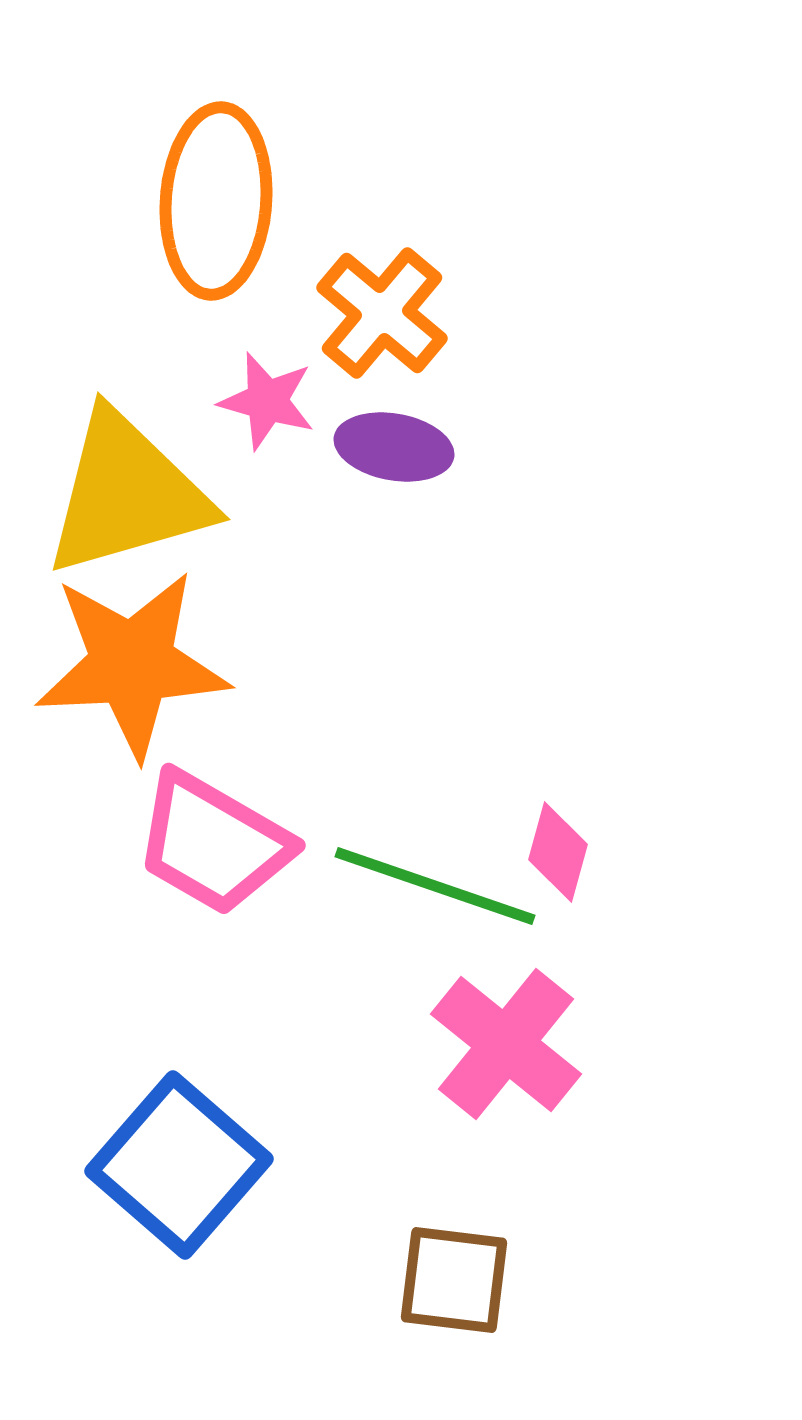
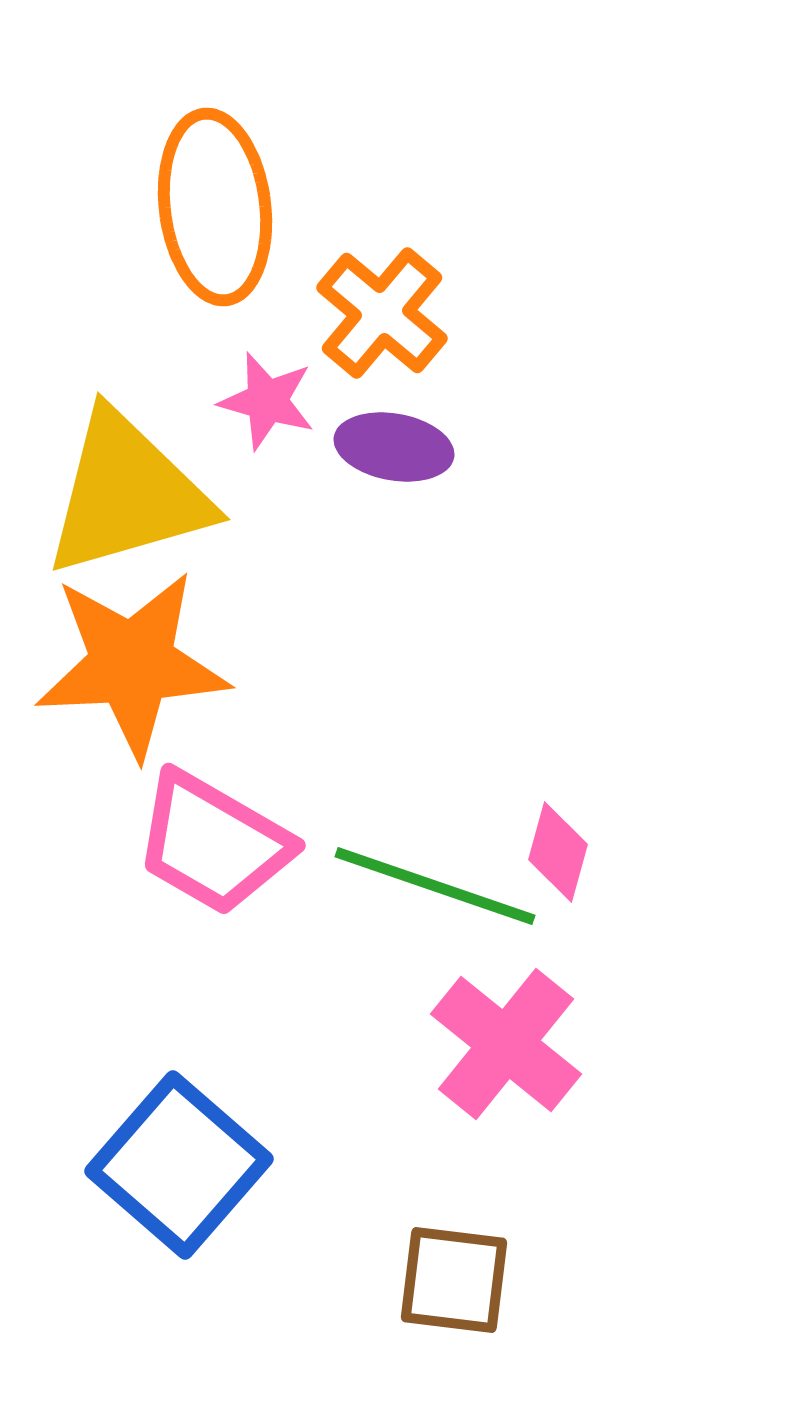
orange ellipse: moved 1 px left, 6 px down; rotated 11 degrees counterclockwise
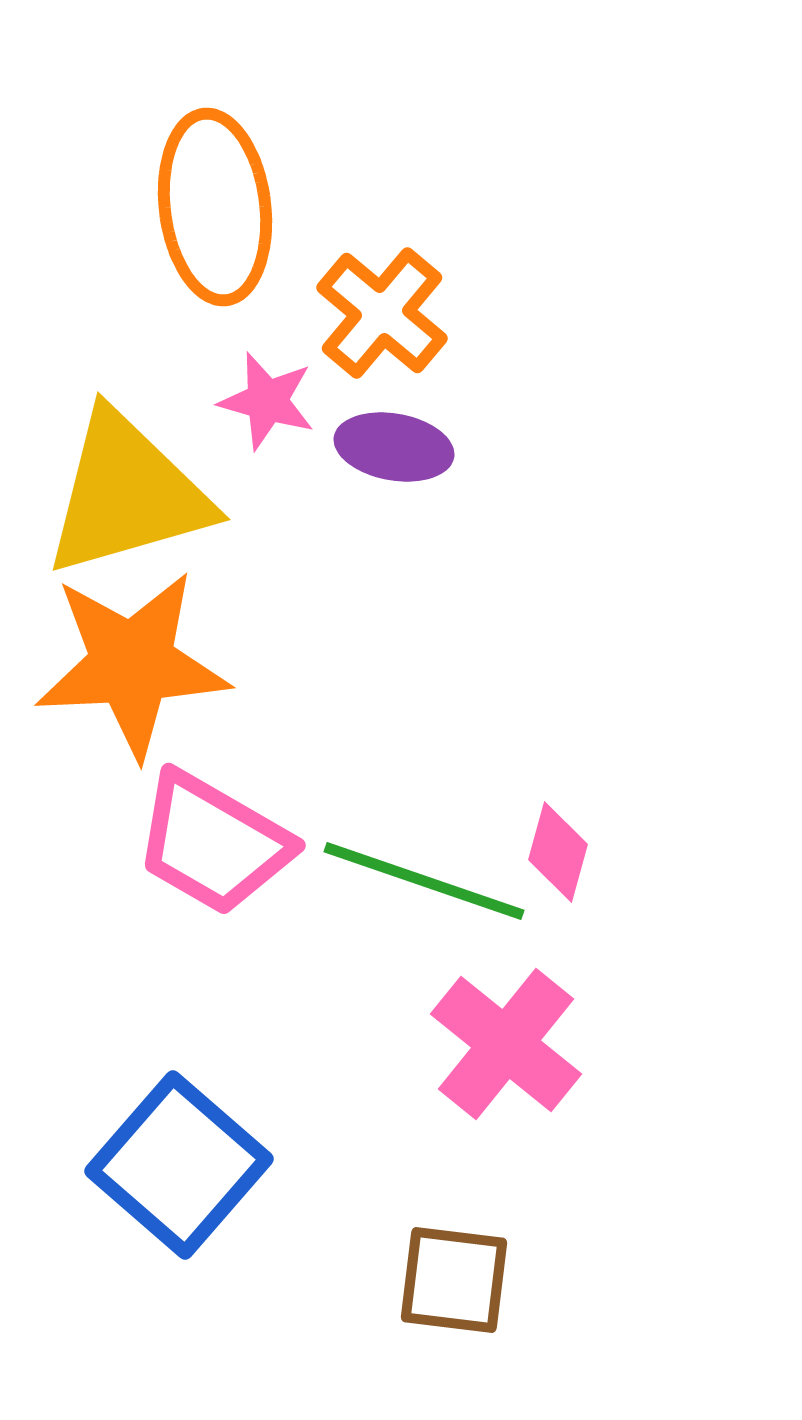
green line: moved 11 px left, 5 px up
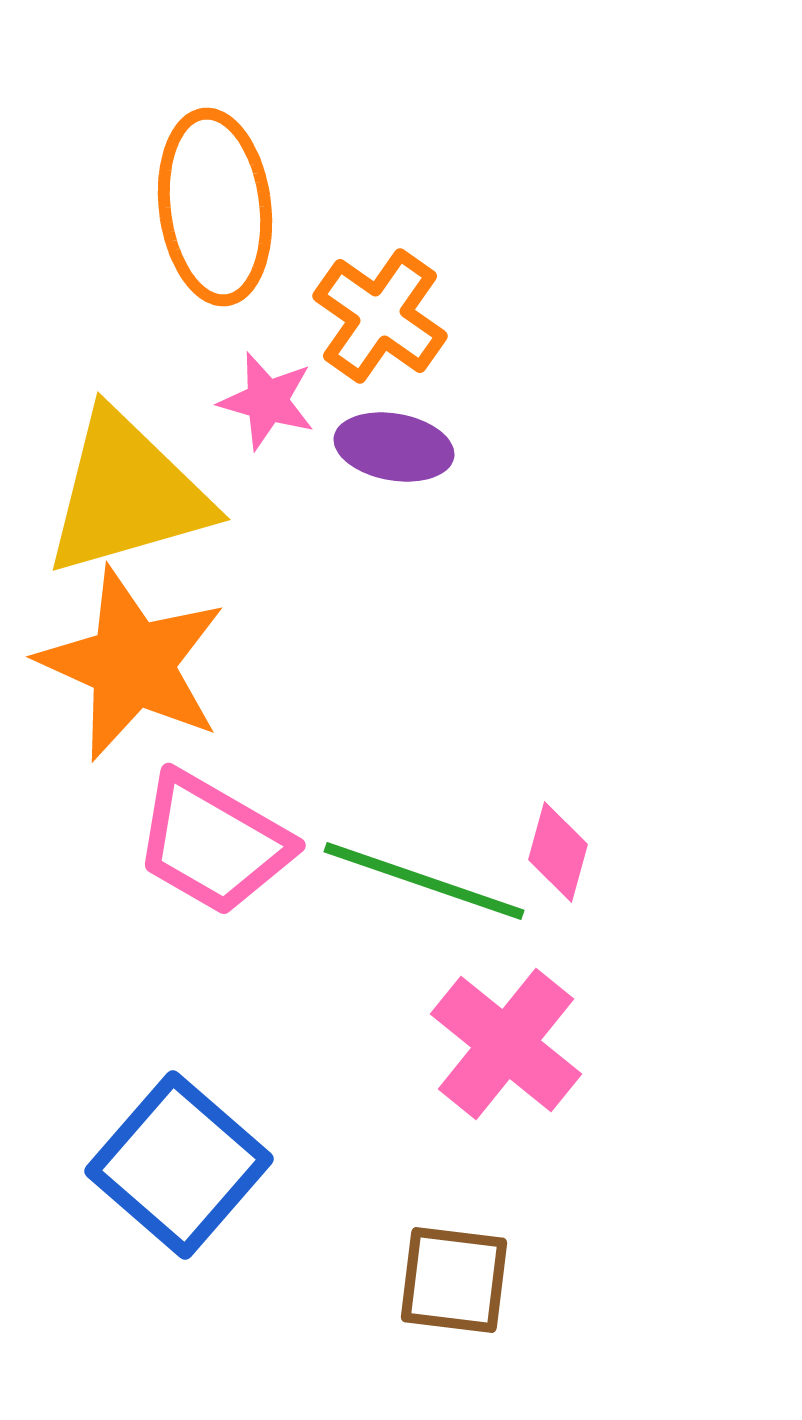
orange cross: moved 2 px left, 3 px down; rotated 5 degrees counterclockwise
orange star: rotated 27 degrees clockwise
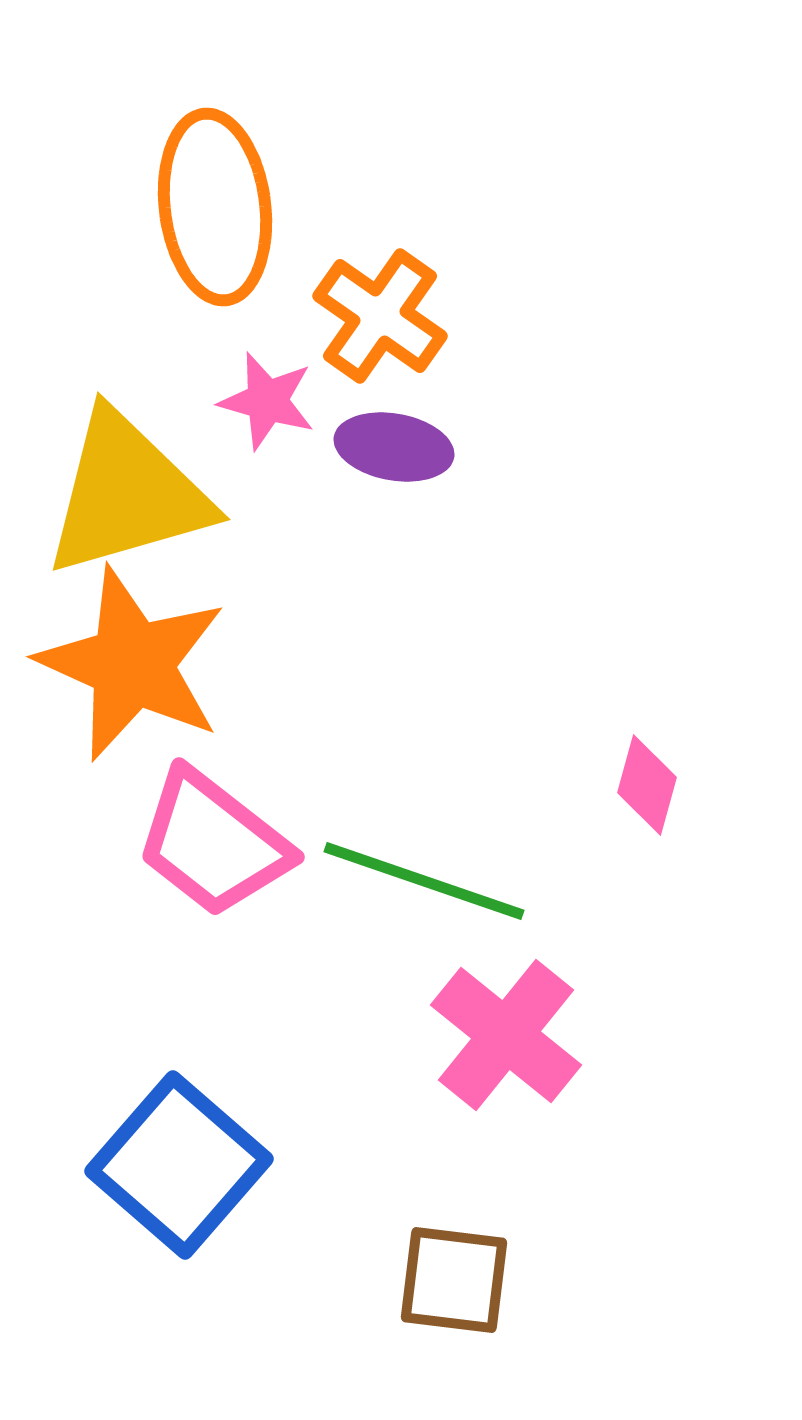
pink trapezoid: rotated 8 degrees clockwise
pink diamond: moved 89 px right, 67 px up
pink cross: moved 9 px up
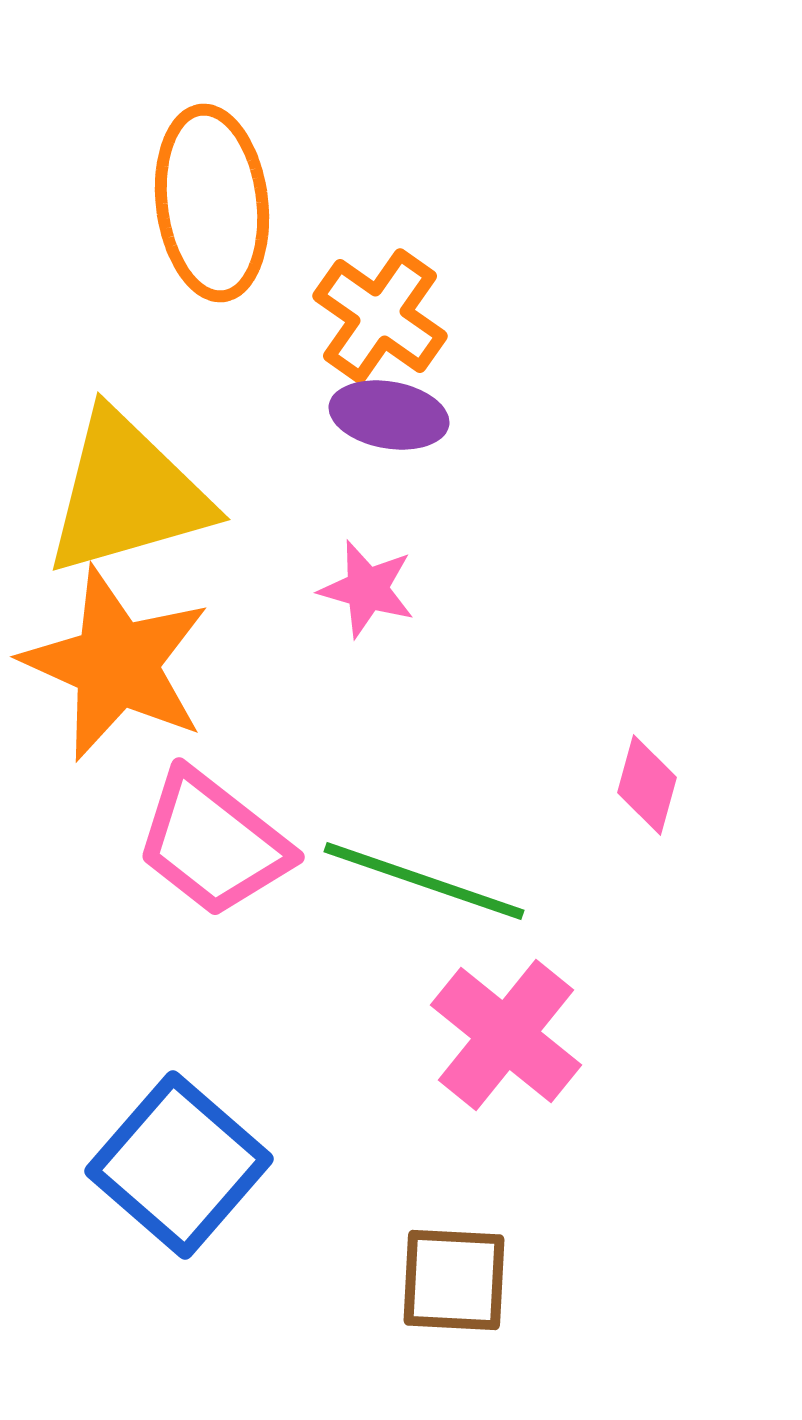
orange ellipse: moved 3 px left, 4 px up
pink star: moved 100 px right, 188 px down
purple ellipse: moved 5 px left, 32 px up
orange star: moved 16 px left
brown square: rotated 4 degrees counterclockwise
